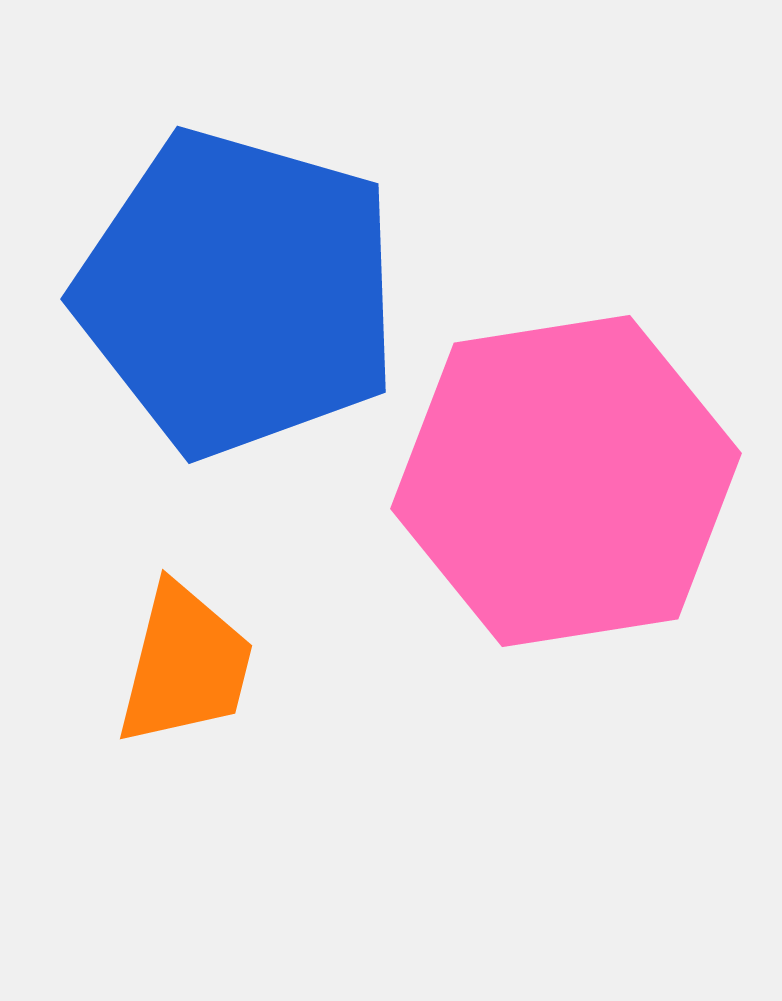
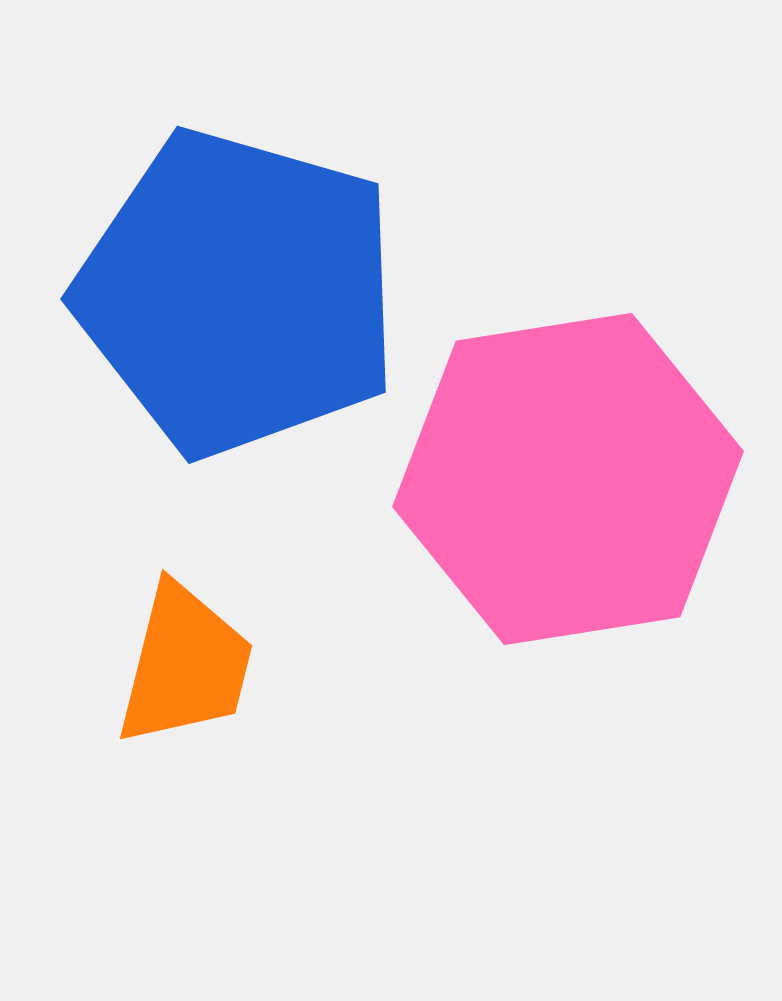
pink hexagon: moved 2 px right, 2 px up
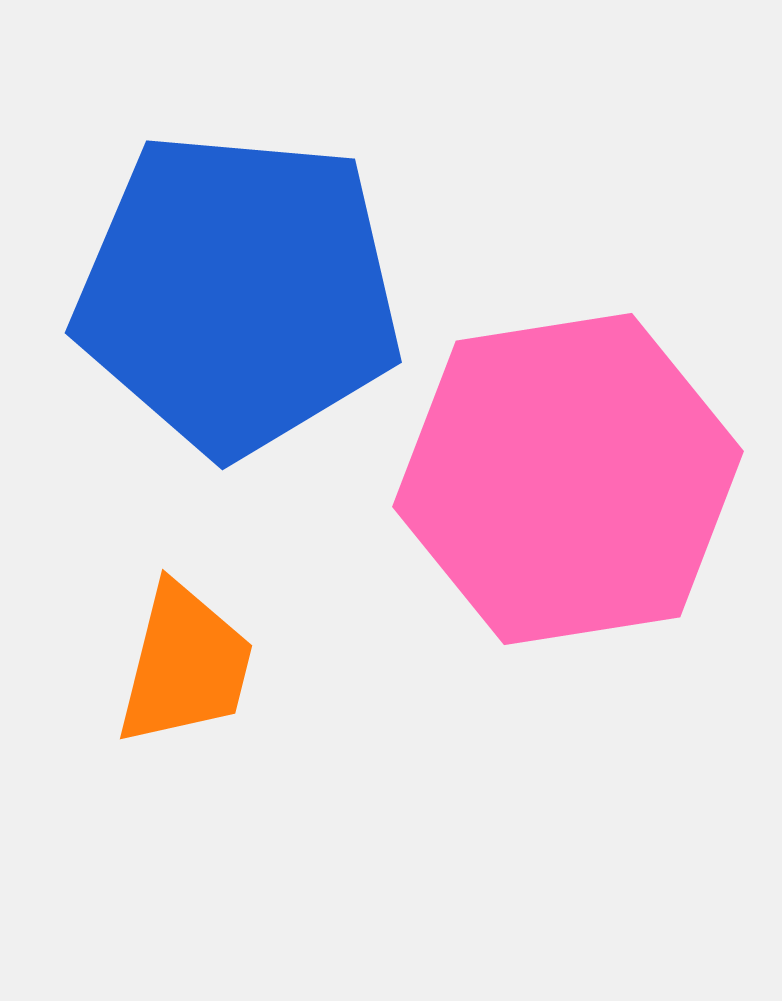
blue pentagon: rotated 11 degrees counterclockwise
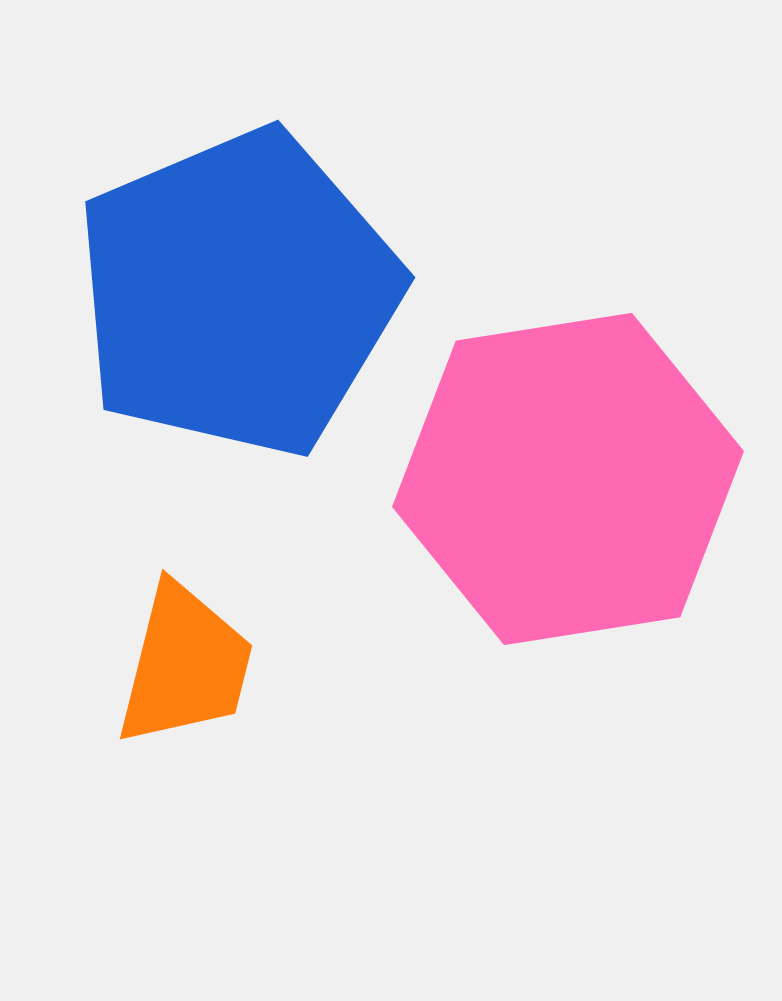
blue pentagon: rotated 28 degrees counterclockwise
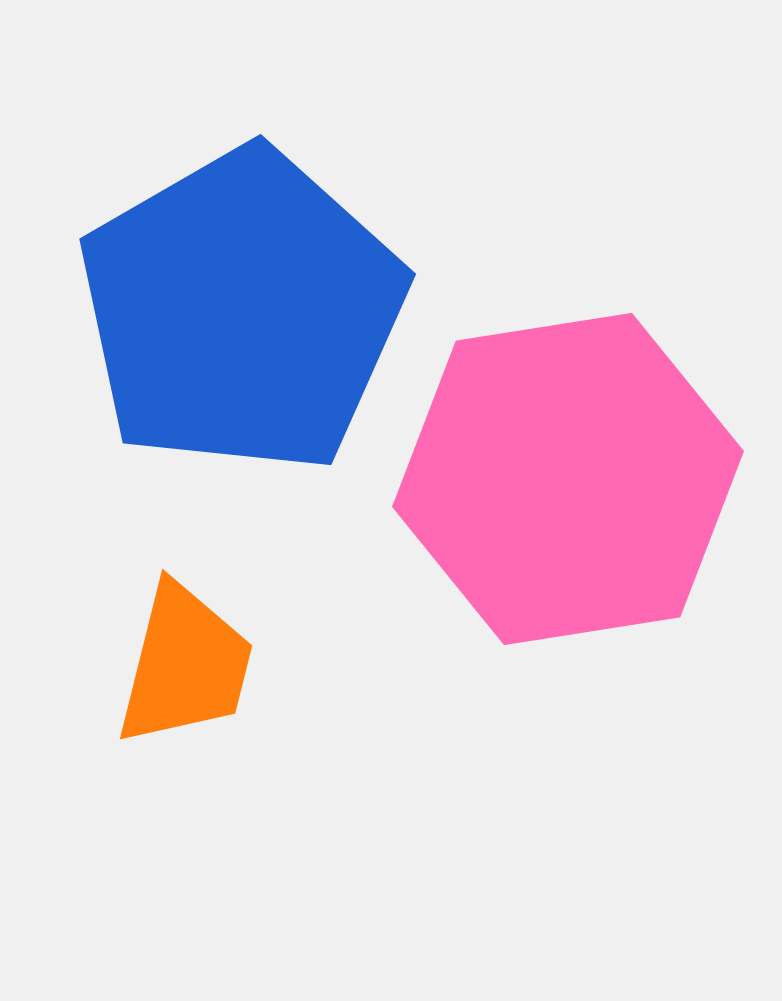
blue pentagon: moved 4 px right, 18 px down; rotated 7 degrees counterclockwise
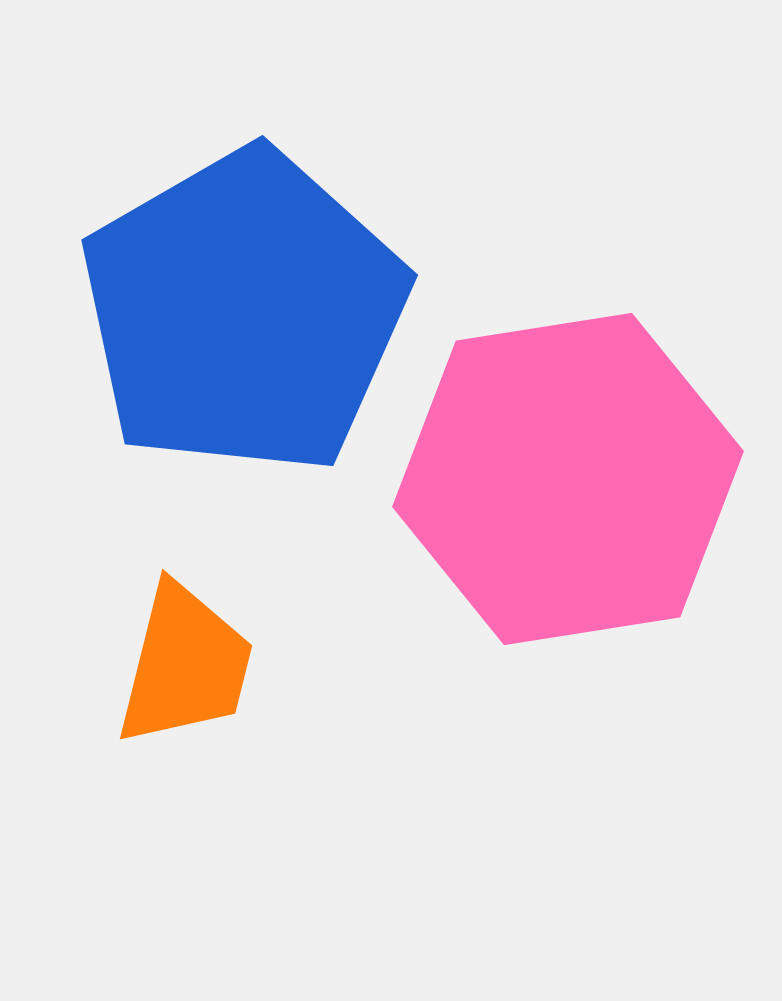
blue pentagon: moved 2 px right, 1 px down
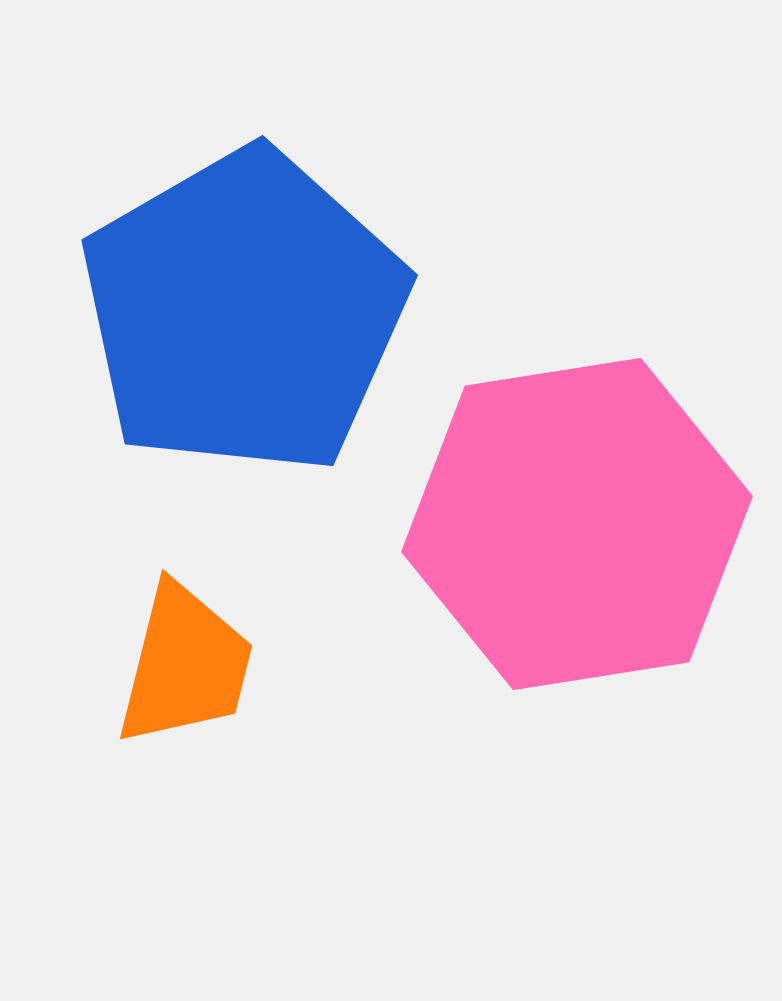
pink hexagon: moved 9 px right, 45 px down
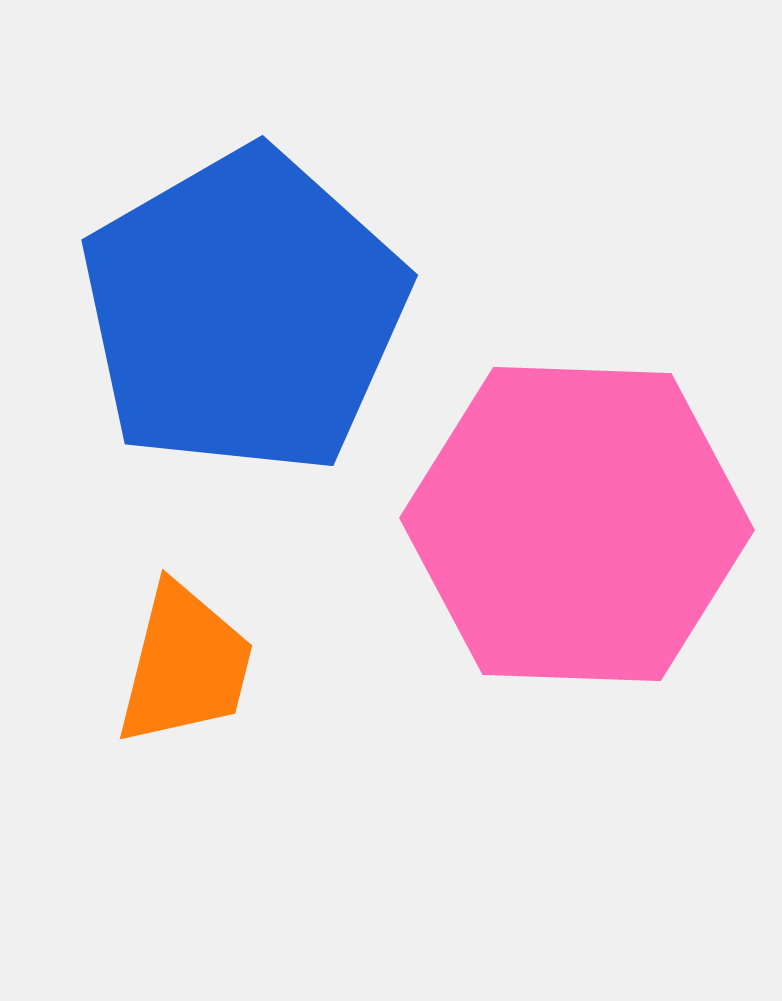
pink hexagon: rotated 11 degrees clockwise
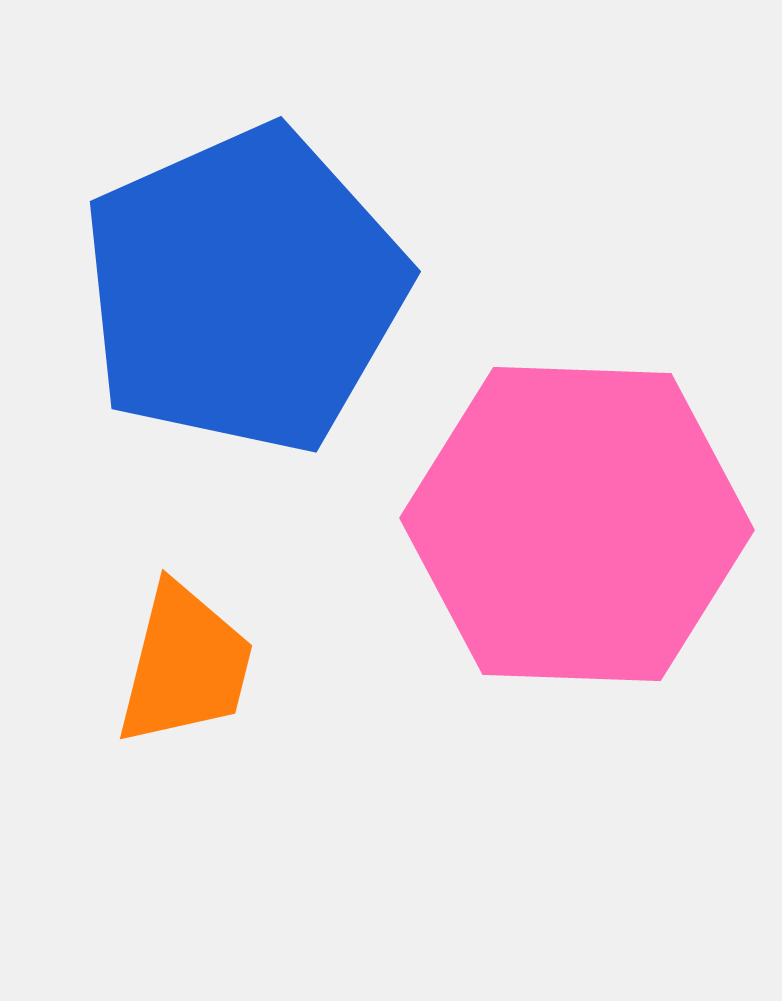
blue pentagon: moved 22 px up; rotated 6 degrees clockwise
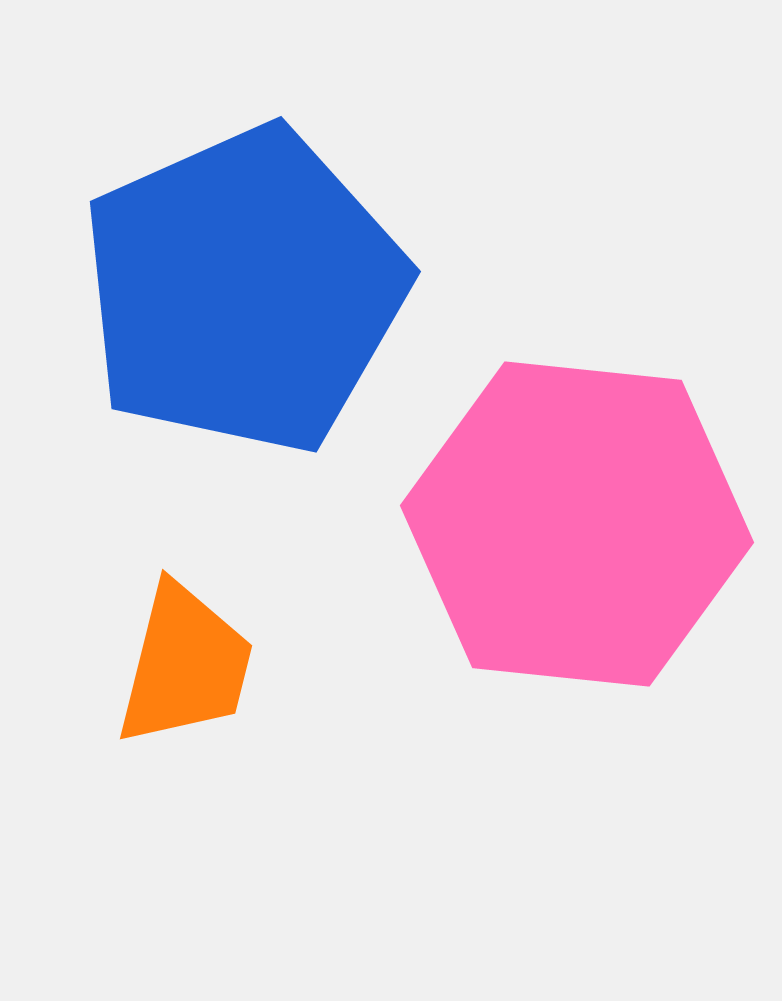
pink hexagon: rotated 4 degrees clockwise
